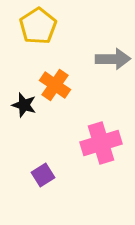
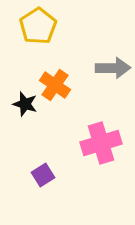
gray arrow: moved 9 px down
black star: moved 1 px right, 1 px up
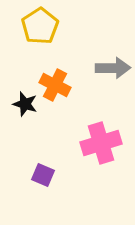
yellow pentagon: moved 2 px right
orange cross: rotated 8 degrees counterclockwise
purple square: rotated 35 degrees counterclockwise
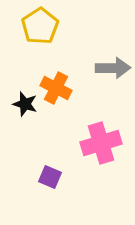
orange cross: moved 1 px right, 3 px down
purple square: moved 7 px right, 2 px down
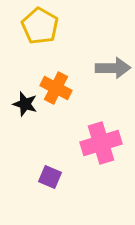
yellow pentagon: rotated 9 degrees counterclockwise
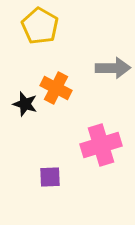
pink cross: moved 2 px down
purple square: rotated 25 degrees counterclockwise
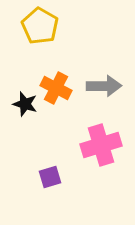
gray arrow: moved 9 px left, 18 px down
purple square: rotated 15 degrees counterclockwise
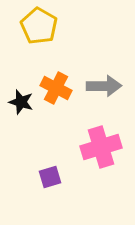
yellow pentagon: moved 1 px left
black star: moved 4 px left, 2 px up
pink cross: moved 2 px down
